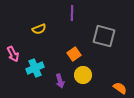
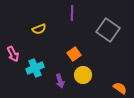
gray square: moved 4 px right, 6 px up; rotated 20 degrees clockwise
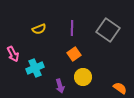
purple line: moved 15 px down
yellow circle: moved 2 px down
purple arrow: moved 5 px down
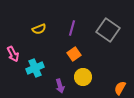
purple line: rotated 14 degrees clockwise
orange semicircle: rotated 96 degrees counterclockwise
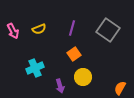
pink arrow: moved 23 px up
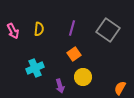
yellow semicircle: rotated 64 degrees counterclockwise
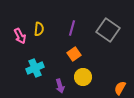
pink arrow: moved 7 px right, 5 px down
